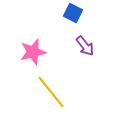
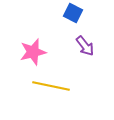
yellow line: moved 6 px up; rotated 39 degrees counterclockwise
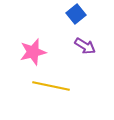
blue square: moved 3 px right, 1 px down; rotated 24 degrees clockwise
purple arrow: rotated 20 degrees counterclockwise
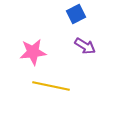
blue square: rotated 12 degrees clockwise
pink star: rotated 8 degrees clockwise
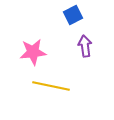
blue square: moved 3 px left, 1 px down
purple arrow: rotated 130 degrees counterclockwise
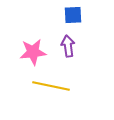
blue square: rotated 24 degrees clockwise
purple arrow: moved 17 px left
